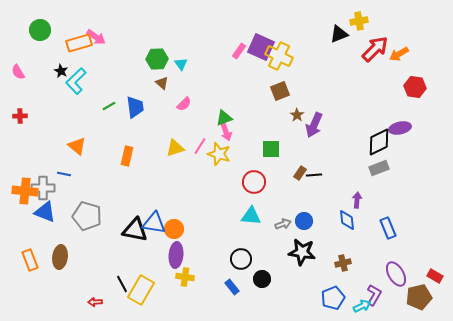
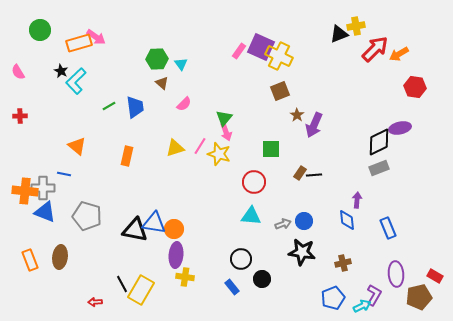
yellow cross at (359, 21): moved 3 px left, 5 px down
green triangle at (224, 118): rotated 30 degrees counterclockwise
purple ellipse at (396, 274): rotated 25 degrees clockwise
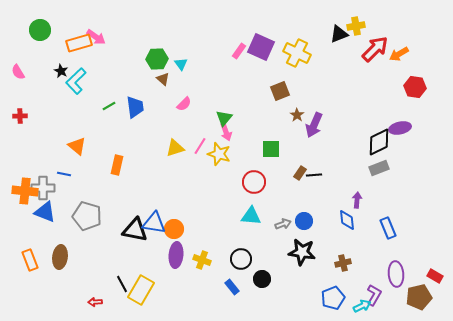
yellow cross at (279, 56): moved 18 px right, 3 px up
brown triangle at (162, 83): moved 1 px right, 4 px up
orange rectangle at (127, 156): moved 10 px left, 9 px down
yellow cross at (185, 277): moved 17 px right, 17 px up; rotated 12 degrees clockwise
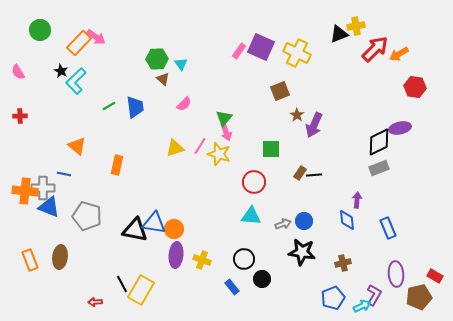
orange rectangle at (79, 43): rotated 30 degrees counterclockwise
blue triangle at (45, 212): moved 4 px right, 5 px up
black circle at (241, 259): moved 3 px right
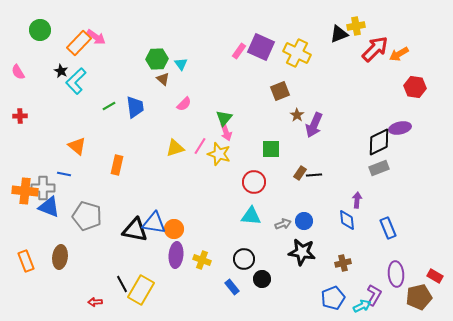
orange rectangle at (30, 260): moved 4 px left, 1 px down
